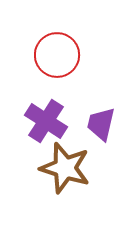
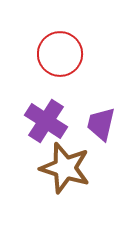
red circle: moved 3 px right, 1 px up
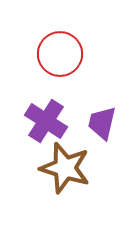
purple trapezoid: moved 1 px right, 1 px up
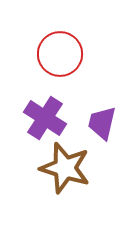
purple cross: moved 1 px left, 3 px up
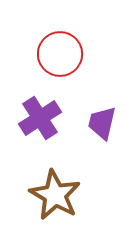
purple cross: moved 5 px left; rotated 24 degrees clockwise
brown star: moved 10 px left, 27 px down; rotated 12 degrees clockwise
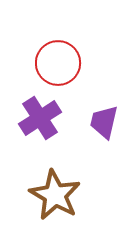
red circle: moved 2 px left, 9 px down
purple trapezoid: moved 2 px right, 1 px up
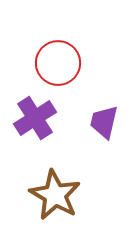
purple cross: moved 5 px left
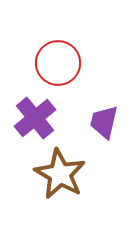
purple cross: rotated 6 degrees counterclockwise
brown star: moved 5 px right, 21 px up
